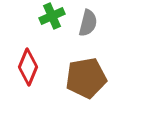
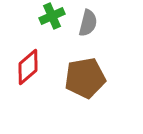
red diamond: rotated 27 degrees clockwise
brown pentagon: moved 1 px left
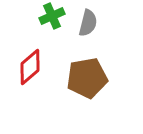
red diamond: moved 2 px right
brown pentagon: moved 2 px right
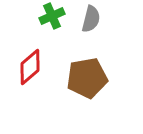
gray semicircle: moved 3 px right, 4 px up
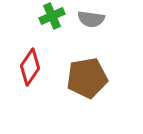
gray semicircle: rotated 84 degrees clockwise
red diamond: rotated 15 degrees counterclockwise
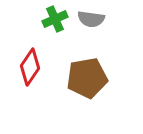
green cross: moved 3 px right, 3 px down
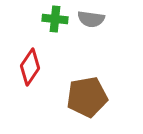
green cross: rotated 30 degrees clockwise
brown pentagon: moved 19 px down
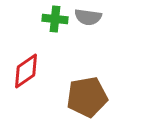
gray semicircle: moved 3 px left, 2 px up
red diamond: moved 4 px left, 4 px down; rotated 21 degrees clockwise
